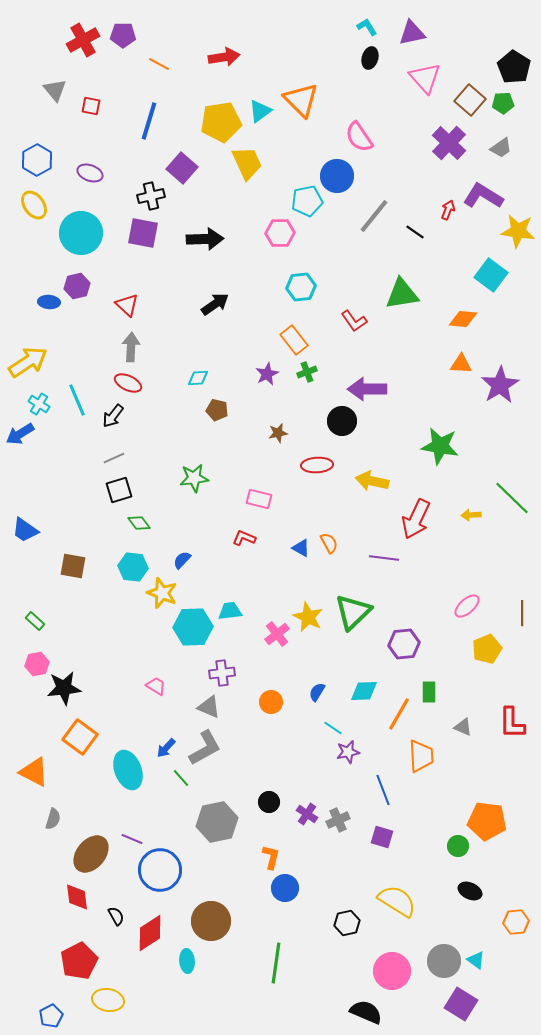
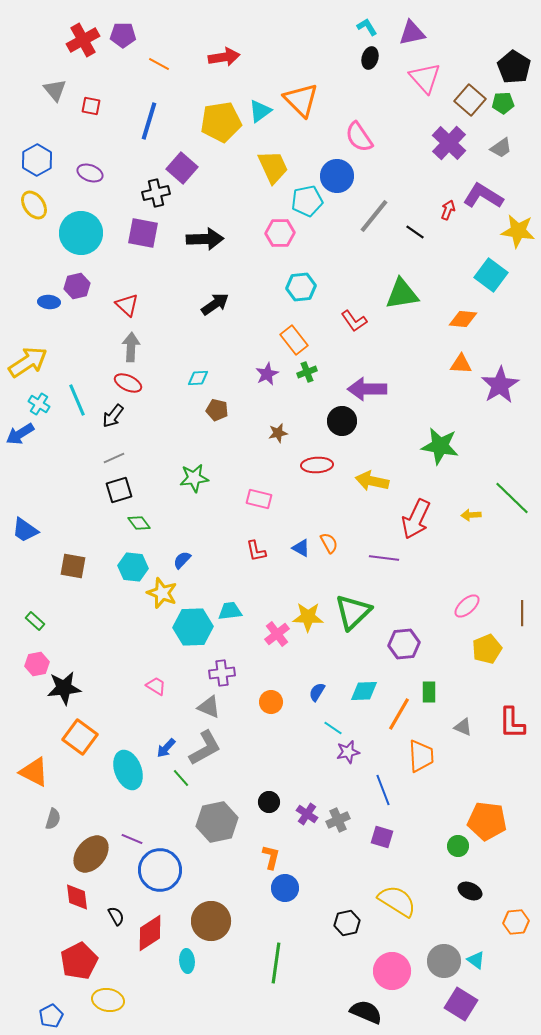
yellow trapezoid at (247, 163): moved 26 px right, 4 px down
black cross at (151, 196): moved 5 px right, 3 px up
red L-shape at (244, 538): moved 12 px right, 13 px down; rotated 125 degrees counterclockwise
yellow star at (308, 617): rotated 24 degrees counterclockwise
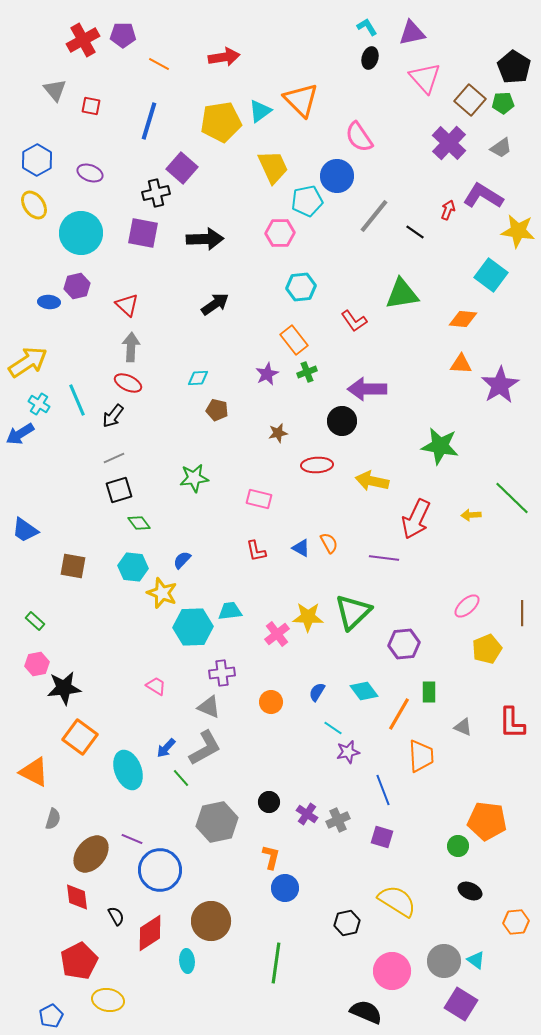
cyan diamond at (364, 691): rotated 56 degrees clockwise
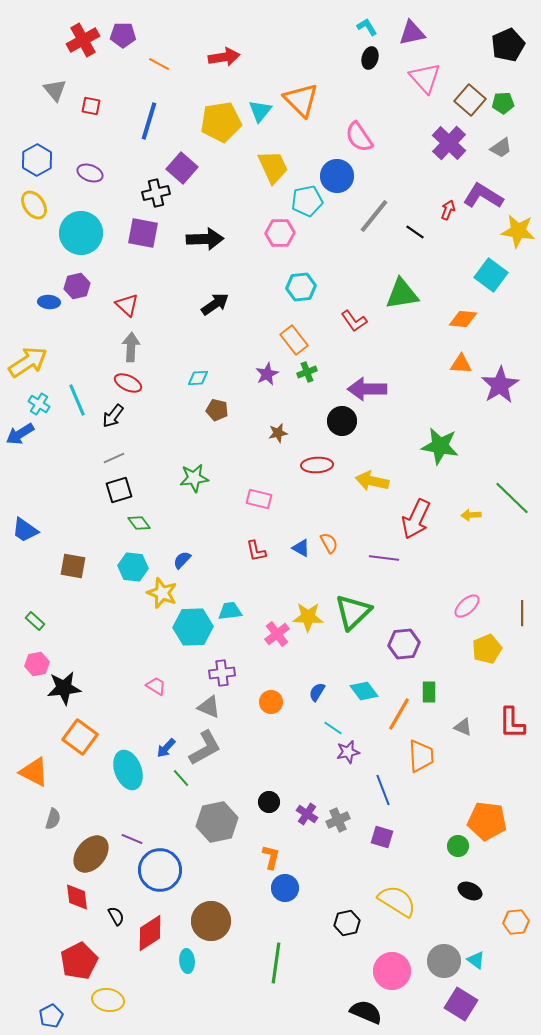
black pentagon at (514, 67): moved 6 px left, 22 px up; rotated 16 degrees clockwise
cyan triangle at (260, 111): rotated 15 degrees counterclockwise
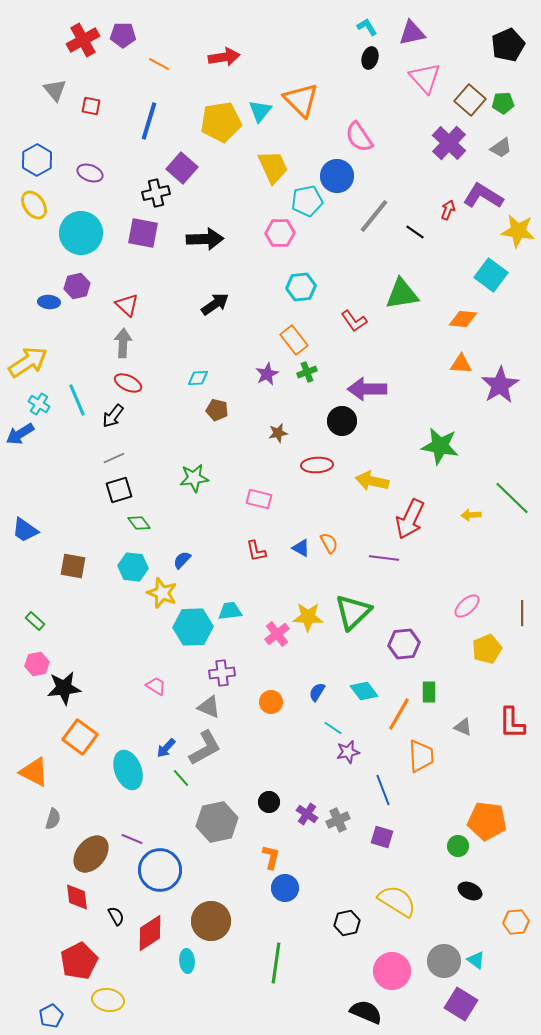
gray arrow at (131, 347): moved 8 px left, 4 px up
red arrow at (416, 519): moved 6 px left
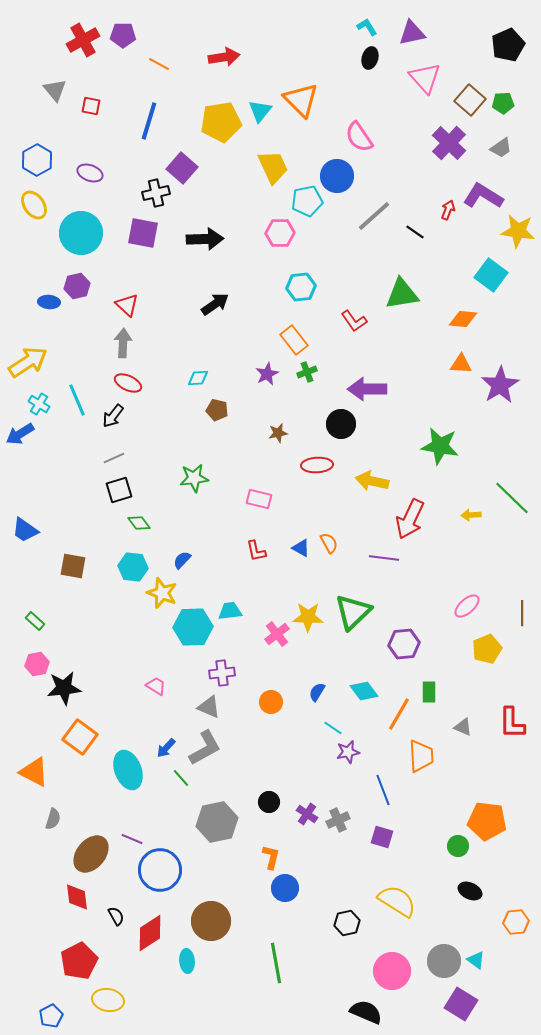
gray line at (374, 216): rotated 9 degrees clockwise
black circle at (342, 421): moved 1 px left, 3 px down
green line at (276, 963): rotated 18 degrees counterclockwise
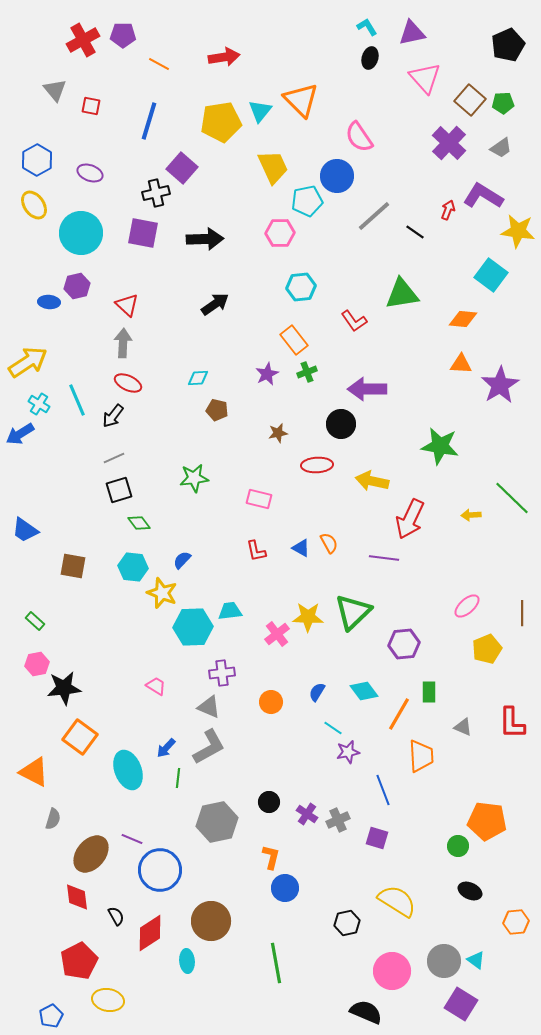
gray L-shape at (205, 748): moved 4 px right, 1 px up
green line at (181, 778): moved 3 px left; rotated 48 degrees clockwise
purple square at (382, 837): moved 5 px left, 1 px down
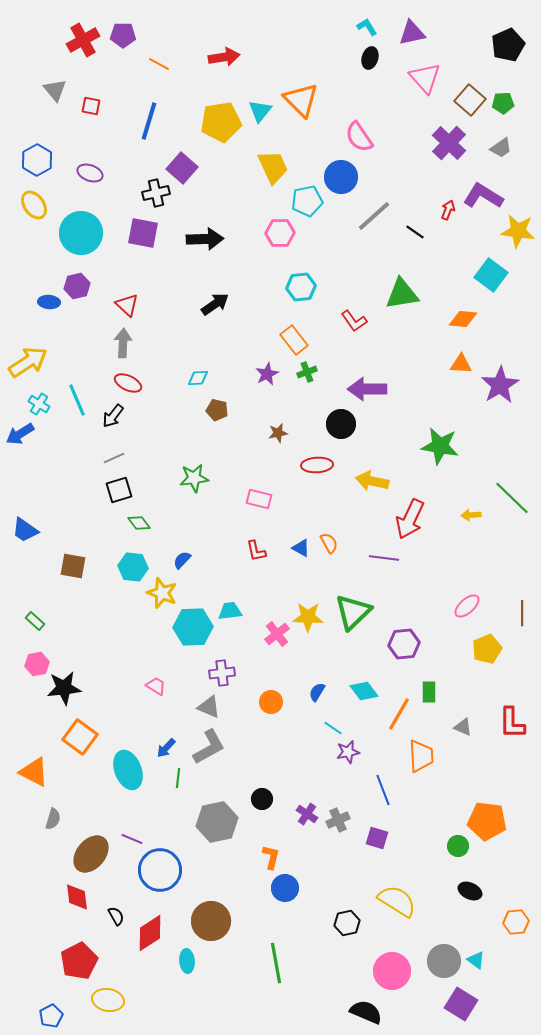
blue circle at (337, 176): moved 4 px right, 1 px down
black circle at (269, 802): moved 7 px left, 3 px up
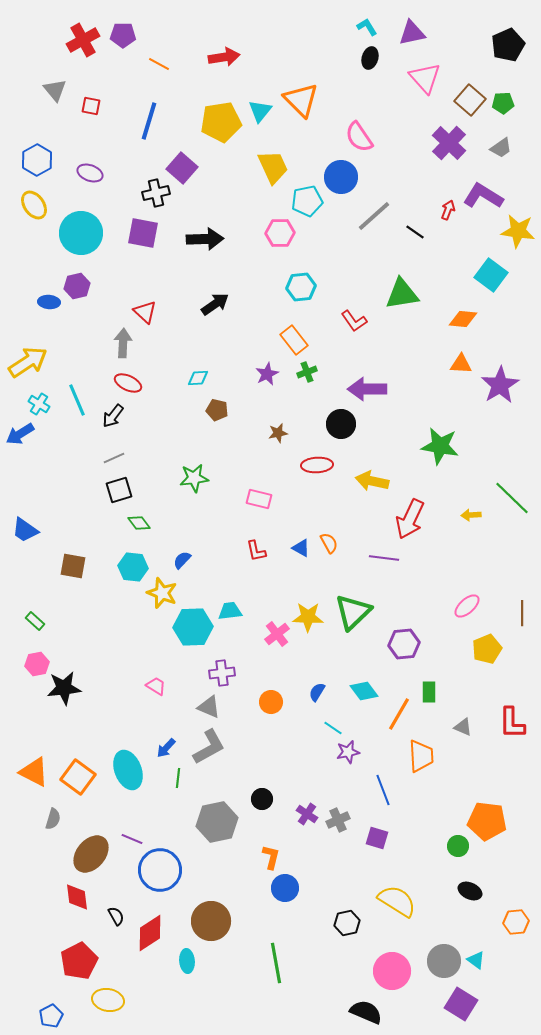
red triangle at (127, 305): moved 18 px right, 7 px down
orange square at (80, 737): moved 2 px left, 40 px down
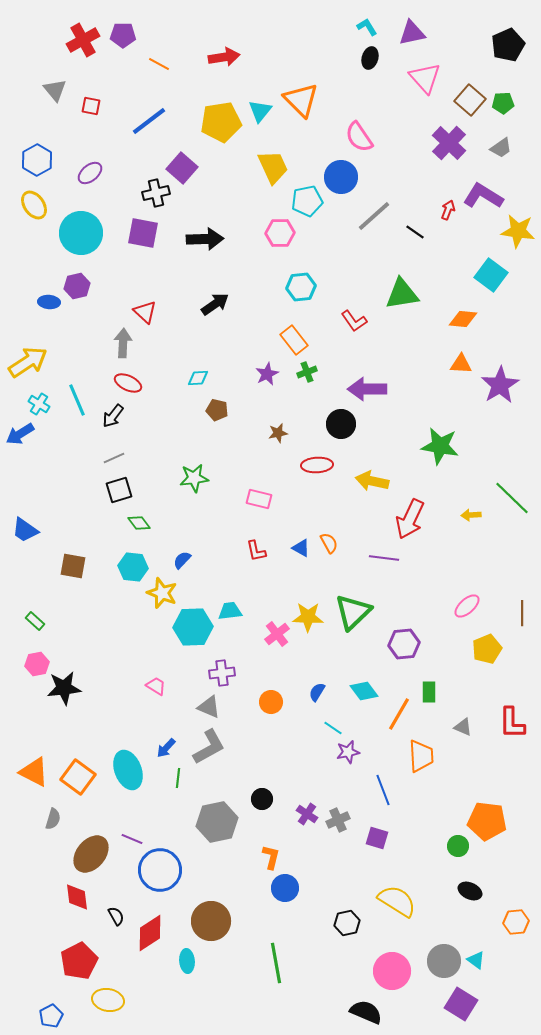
blue line at (149, 121): rotated 36 degrees clockwise
purple ellipse at (90, 173): rotated 60 degrees counterclockwise
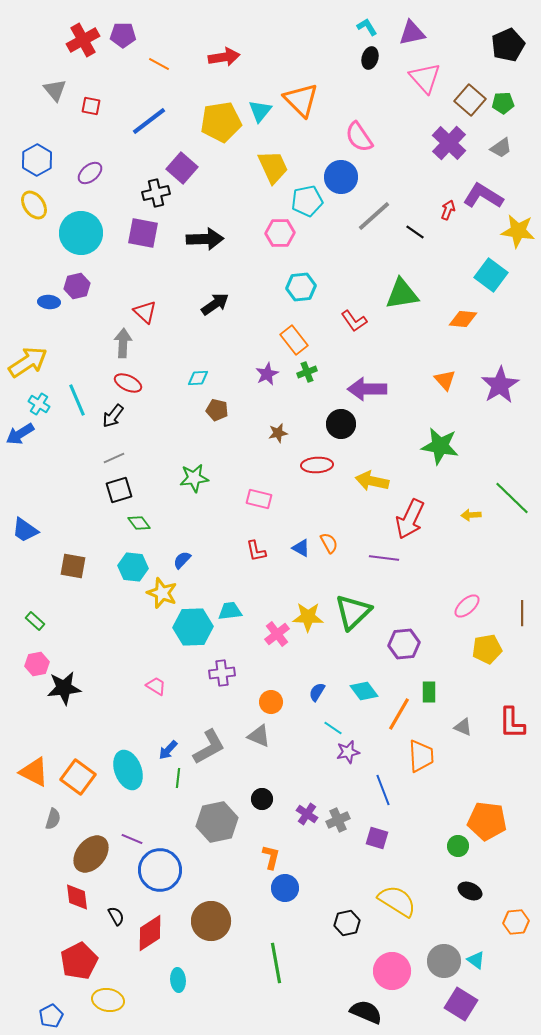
orange triangle at (461, 364): moved 16 px left, 16 px down; rotated 45 degrees clockwise
yellow pentagon at (487, 649): rotated 12 degrees clockwise
gray triangle at (209, 707): moved 50 px right, 29 px down
blue arrow at (166, 748): moved 2 px right, 2 px down
cyan ellipse at (187, 961): moved 9 px left, 19 px down
